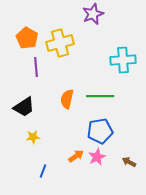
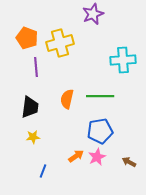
orange pentagon: rotated 10 degrees counterclockwise
black trapezoid: moved 6 px right; rotated 50 degrees counterclockwise
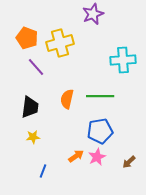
purple line: rotated 36 degrees counterclockwise
brown arrow: rotated 72 degrees counterclockwise
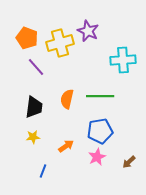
purple star: moved 5 px left, 17 px down; rotated 25 degrees counterclockwise
black trapezoid: moved 4 px right
orange arrow: moved 10 px left, 10 px up
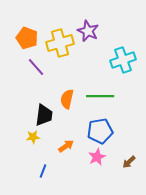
cyan cross: rotated 15 degrees counterclockwise
black trapezoid: moved 10 px right, 8 px down
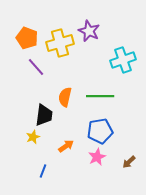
purple star: moved 1 px right
orange semicircle: moved 2 px left, 2 px up
yellow star: rotated 16 degrees counterclockwise
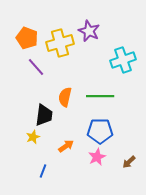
blue pentagon: rotated 10 degrees clockwise
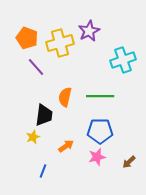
purple star: rotated 20 degrees clockwise
pink star: rotated 12 degrees clockwise
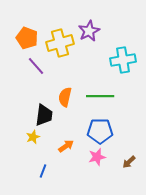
cyan cross: rotated 10 degrees clockwise
purple line: moved 1 px up
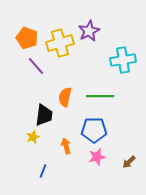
blue pentagon: moved 6 px left, 1 px up
orange arrow: rotated 70 degrees counterclockwise
